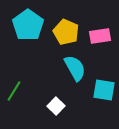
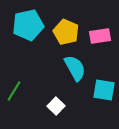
cyan pentagon: rotated 24 degrees clockwise
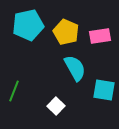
green line: rotated 10 degrees counterclockwise
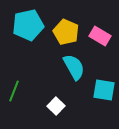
pink rectangle: rotated 40 degrees clockwise
cyan semicircle: moved 1 px left, 1 px up
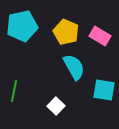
cyan pentagon: moved 6 px left, 1 px down
green line: rotated 10 degrees counterclockwise
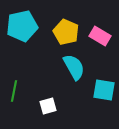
white square: moved 8 px left; rotated 30 degrees clockwise
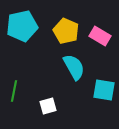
yellow pentagon: moved 1 px up
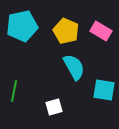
pink rectangle: moved 1 px right, 5 px up
white square: moved 6 px right, 1 px down
